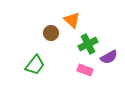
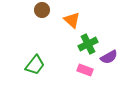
brown circle: moved 9 px left, 23 px up
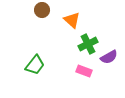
pink rectangle: moved 1 px left, 1 px down
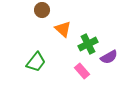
orange triangle: moved 9 px left, 9 px down
green trapezoid: moved 1 px right, 3 px up
pink rectangle: moved 2 px left; rotated 28 degrees clockwise
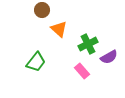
orange triangle: moved 4 px left
